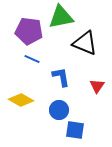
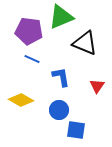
green triangle: rotated 12 degrees counterclockwise
blue square: moved 1 px right
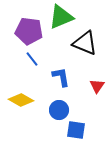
blue line: rotated 28 degrees clockwise
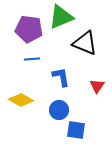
purple pentagon: moved 2 px up
blue line: rotated 56 degrees counterclockwise
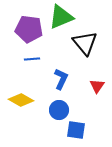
black triangle: rotated 28 degrees clockwise
blue L-shape: moved 2 px down; rotated 35 degrees clockwise
